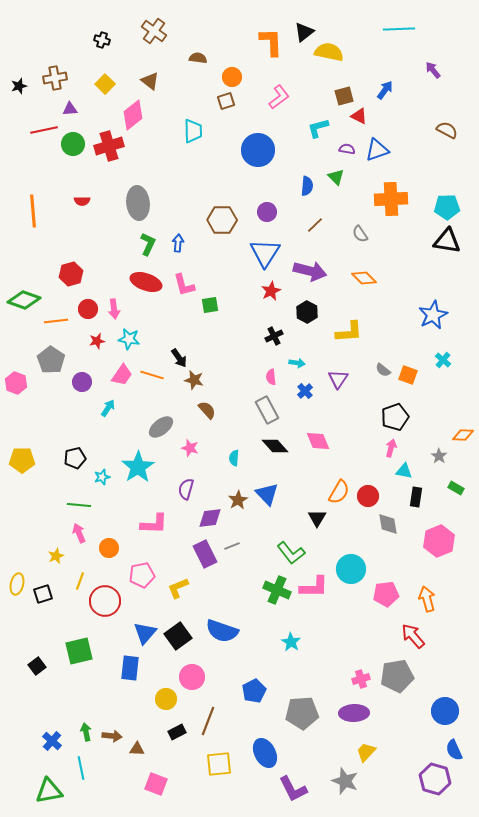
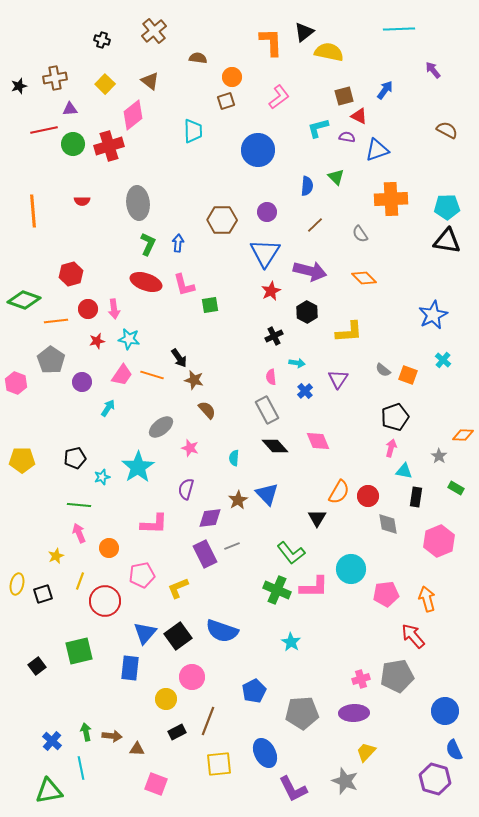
brown cross at (154, 31): rotated 15 degrees clockwise
purple semicircle at (347, 149): moved 12 px up
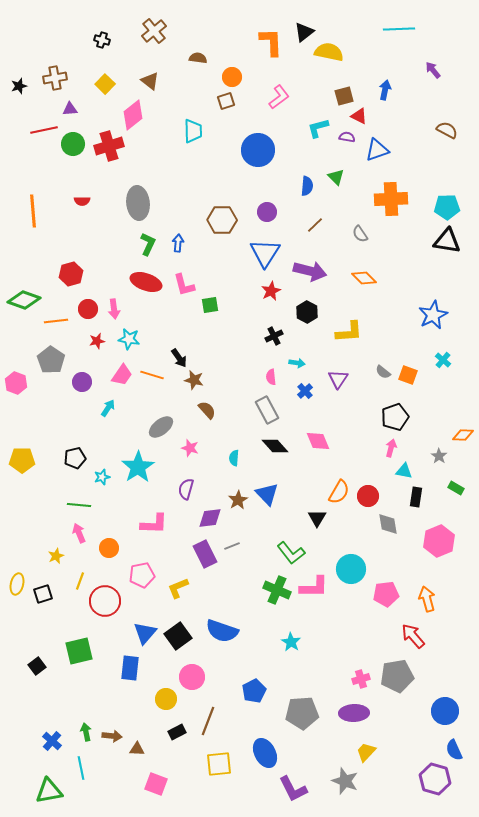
blue arrow at (385, 90): rotated 24 degrees counterclockwise
gray semicircle at (383, 370): moved 2 px down
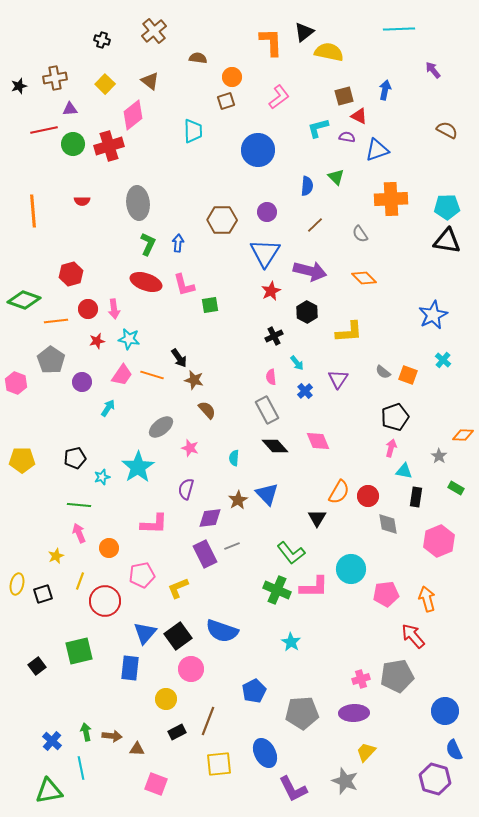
cyan arrow at (297, 363): rotated 42 degrees clockwise
pink circle at (192, 677): moved 1 px left, 8 px up
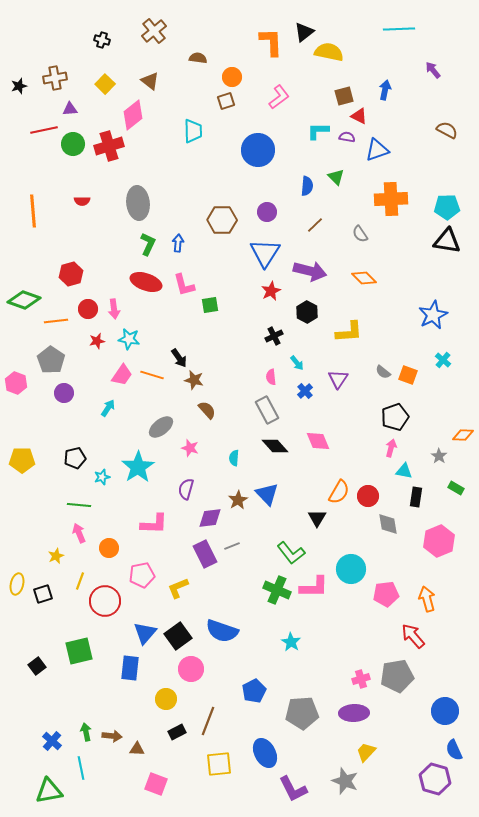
cyan L-shape at (318, 128): moved 3 px down; rotated 15 degrees clockwise
purple circle at (82, 382): moved 18 px left, 11 px down
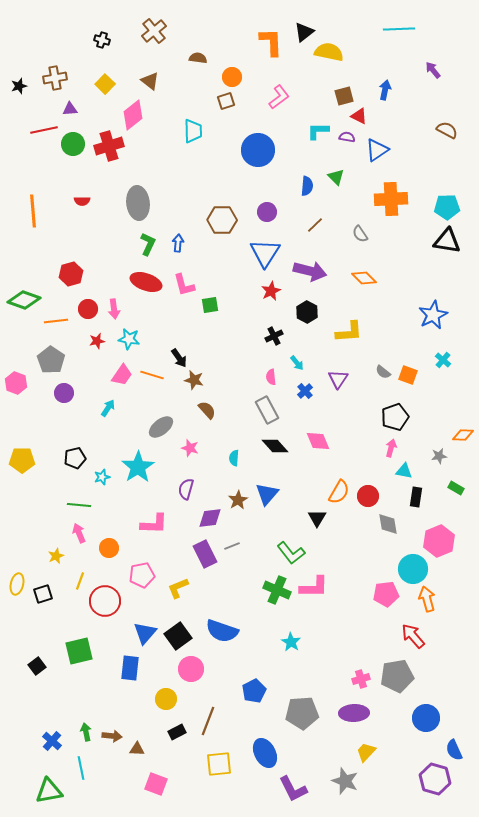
blue triangle at (377, 150): rotated 15 degrees counterclockwise
gray star at (439, 456): rotated 28 degrees clockwise
blue triangle at (267, 494): rotated 25 degrees clockwise
cyan circle at (351, 569): moved 62 px right
blue circle at (445, 711): moved 19 px left, 7 px down
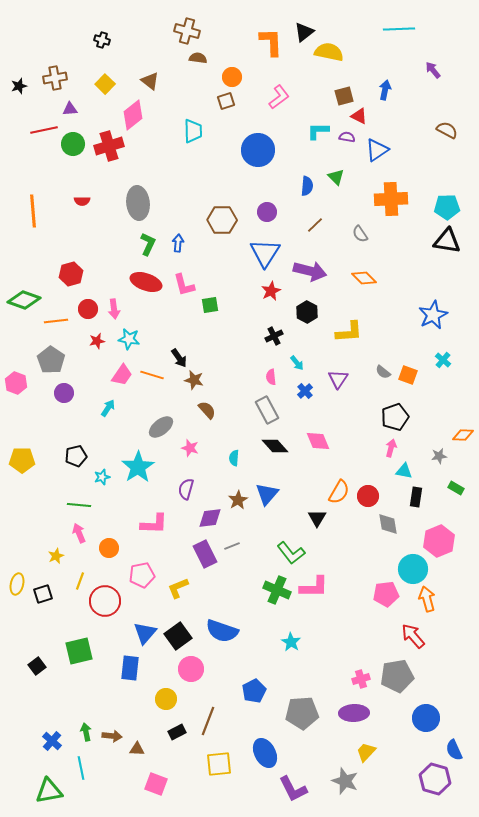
brown cross at (154, 31): moved 33 px right; rotated 35 degrees counterclockwise
black pentagon at (75, 458): moved 1 px right, 2 px up
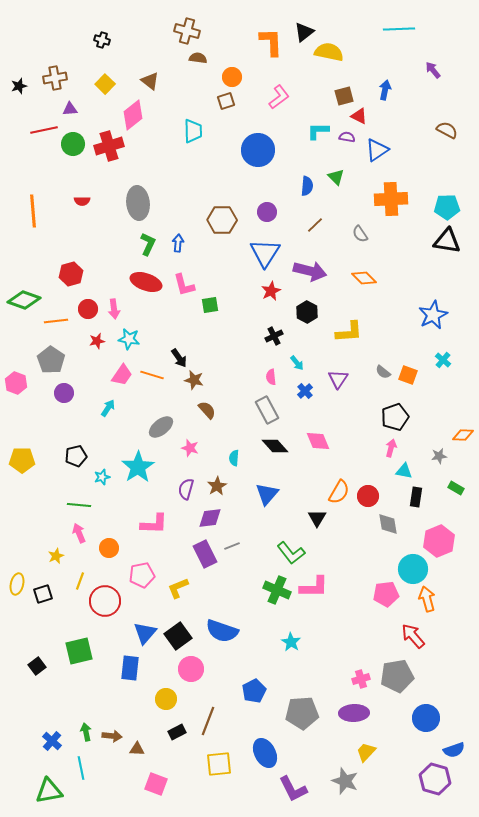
brown star at (238, 500): moved 21 px left, 14 px up
blue semicircle at (454, 750): rotated 85 degrees counterclockwise
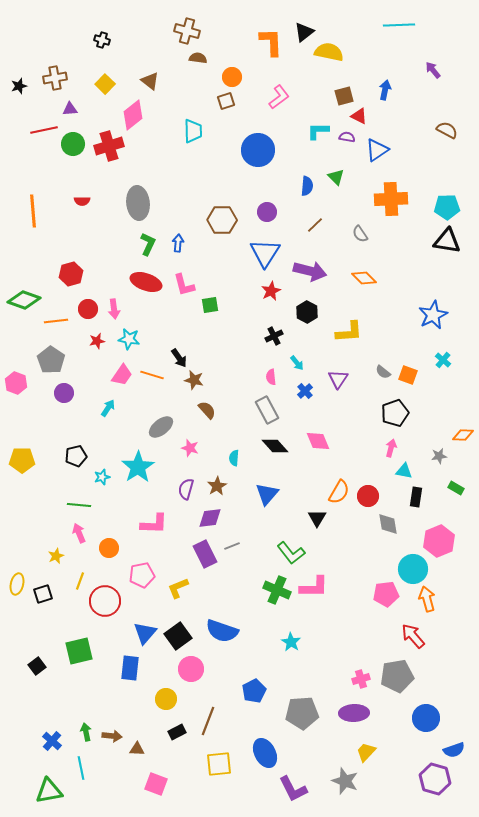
cyan line at (399, 29): moved 4 px up
black pentagon at (395, 417): moved 4 px up
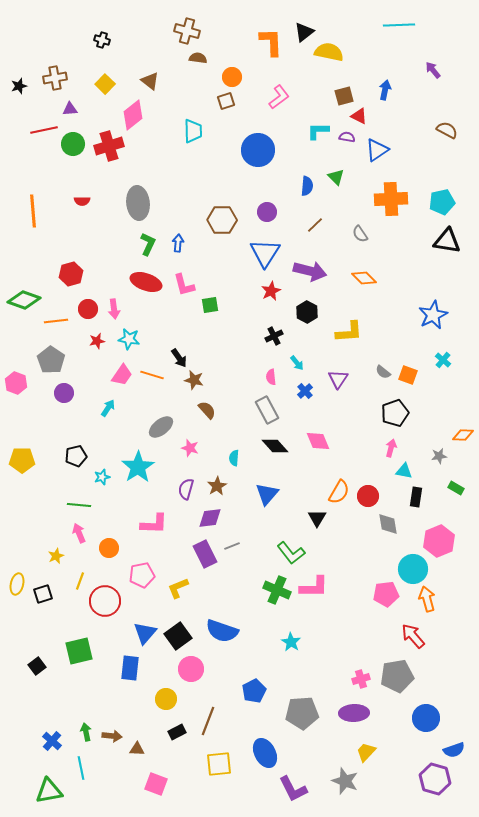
cyan pentagon at (447, 207): moved 5 px left, 5 px up; rotated 10 degrees counterclockwise
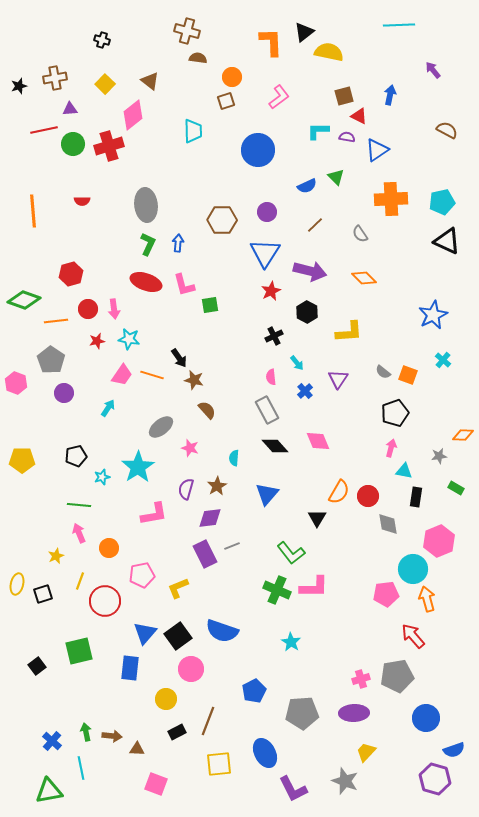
blue arrow at (385, 90): moved 5 px right, 5 px down
blue semicircle at (307, 186): rotated 60 degrees clockwise
gray ellipse at (138, 203): moved 8 px right, 2 px down
black triangle at (447, 241): rotated 16 degrees clockwise
pink L-shape at (154, 524): moved 10 px up; rotated 12 degrees counterclockwise
